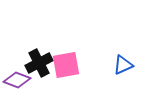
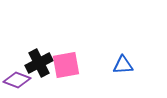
blue triangle: rotated 20 degrees clockwise
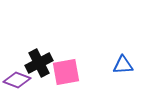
pink square: moved 7 px down
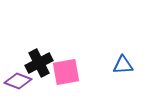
purple diamond: moved 1 px right, 1 px down
